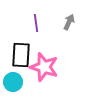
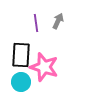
gray arrow: moved 11 px left, 1 px up
cyan circle: moved 8 px right
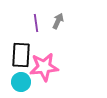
pink star: rotated 24 degrees counterclockwise
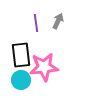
black rectangle: rotated 10 degrees counterclockwise
cyan circle: moved 2 px up
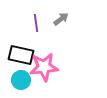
gray arrow: moved 3 px right, 2 px up; rotated 28 degrees clockwise
black rectangle: rotated 70 degrees counterclockwise
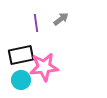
black rectangle: rotated 25 degrees counterclockwise
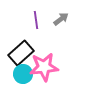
purple line: moved 3 px up
black rectangle: moved 2 px up; rotated 30 degrees counterclockwise
cyan circle: moved 2 px right, 6 px up
